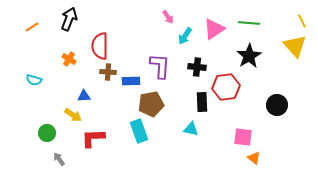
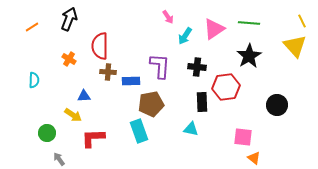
cyan semicircle: rotated 105 degrees counterclockwise
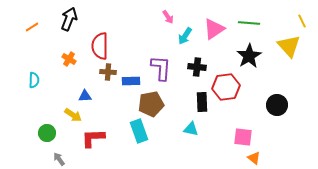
yellow triangle: moved 6 px left
purple L-shape: moved 1 px right, 2 px down
blue triangle: moved 1 px right
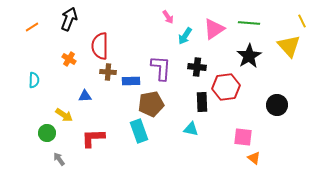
yellow arrow: moved 9 px left
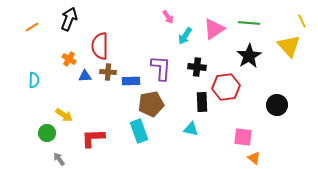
blue triangle: moved 20 px up
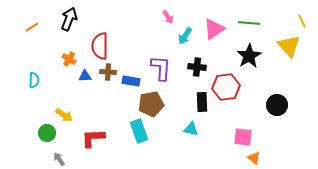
blue rectangle: rotated 12 degrees clockwise
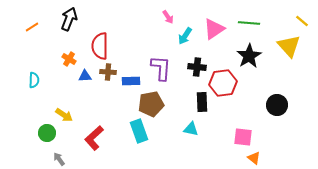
yellow line: rotated 24 degrees counterclockwise
blue rectangle: rotated 12 degrees counterclockwise
red hexagon: moved 3 px left, 4 px up
red L-shape: moved 1 px right; rotated 40 degrees counterclockwise
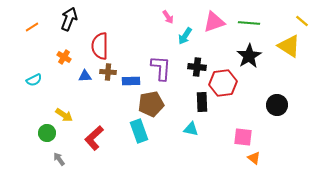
pink triangle: moved 7 px up; rotated 15 degrees clockwise
yellow triangle: rotated 15 degrees counterclockwise
orange cross: moved 5 px left, 2 px up
cyan semicircle: rotated 63 degrees clockwise
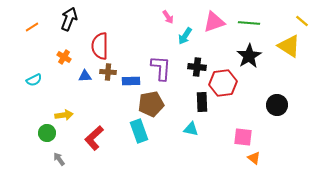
yellow arrow: rotated 42 degrees counterclockwise
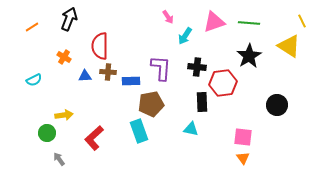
yellow line: rotated 24 degrees clockwise
orange triangle: moved 11 px left; rotated 16 degrees clockwise
